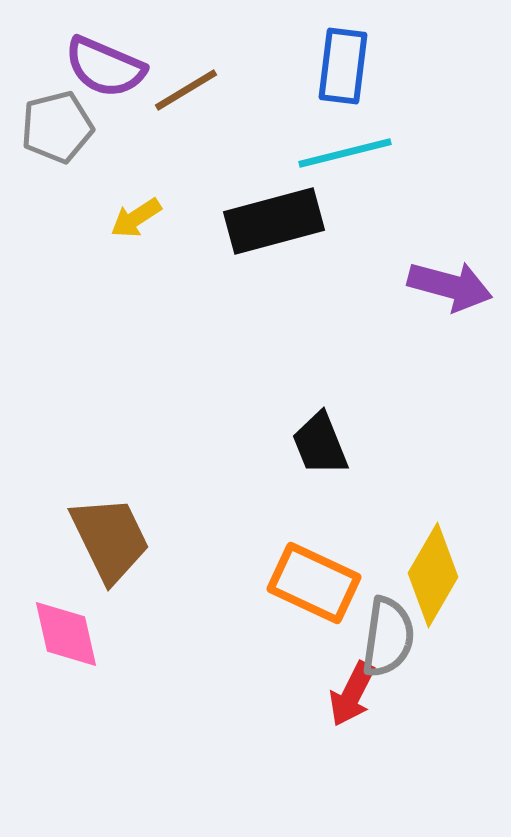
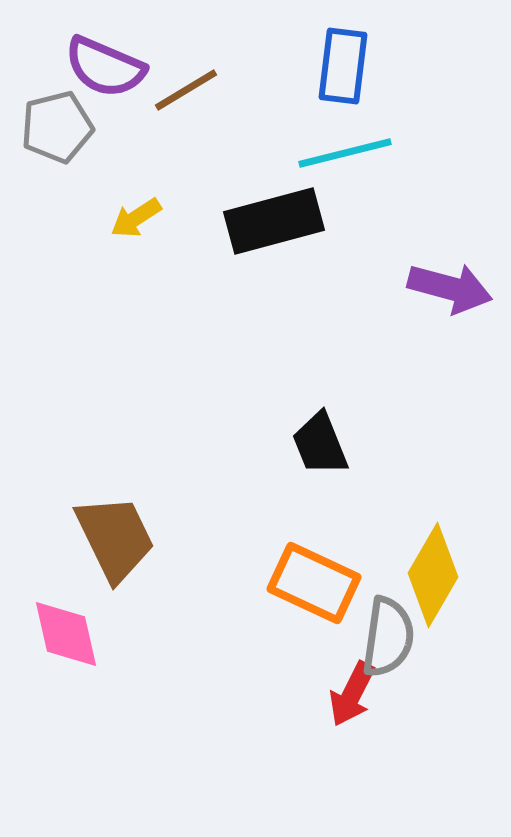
purple arrow: moved 2 px down
brown trapezoid: moved 5 px right, 1 px up
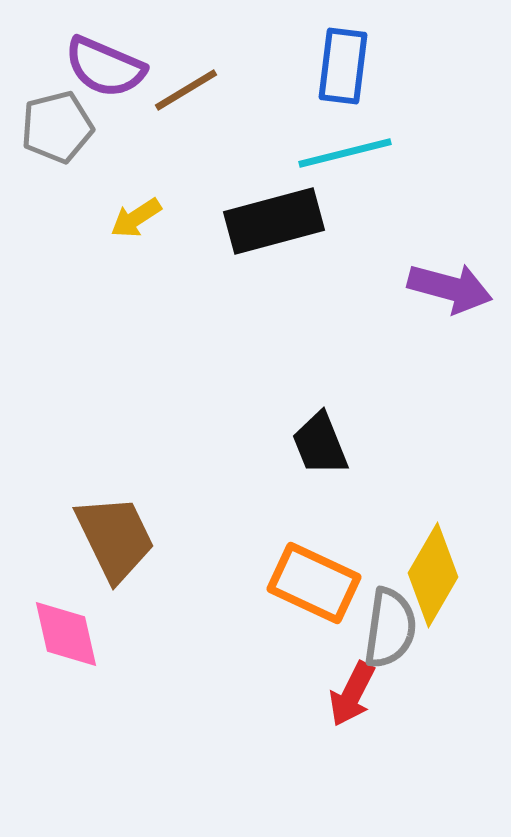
gray semicircle: moved 2 px right, 9 px up
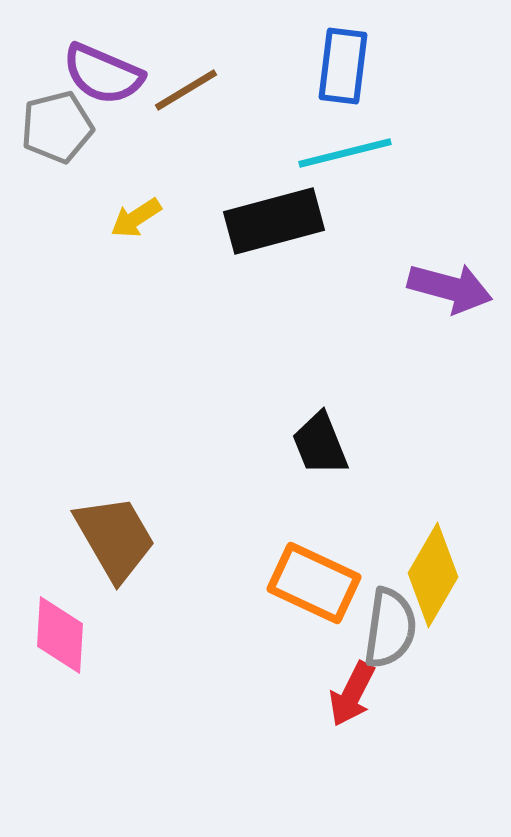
purple semicircle: moved 2 px left, 7 px down
brown trapezoid: rotated 4 degrees counterclockwise
pink diamond: moved 6 px left, 1 px down; rotated 16 degrees clockwise
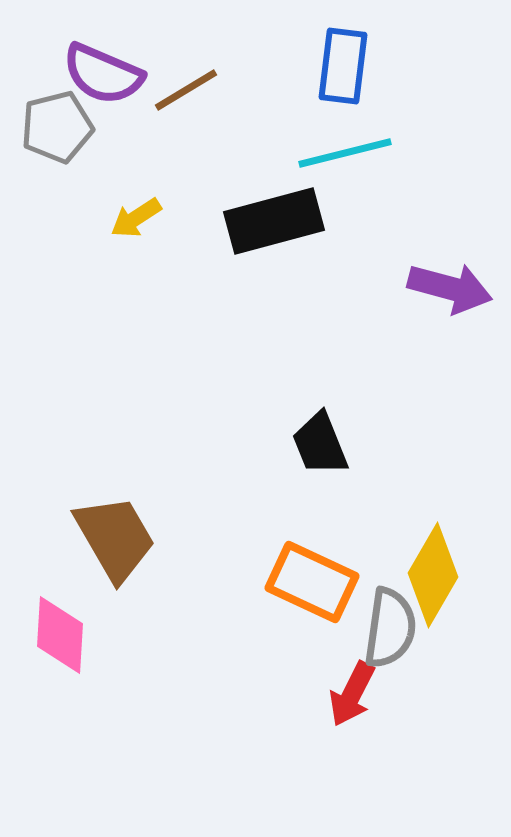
orange rectangle: moved 2 px left, 1 px up
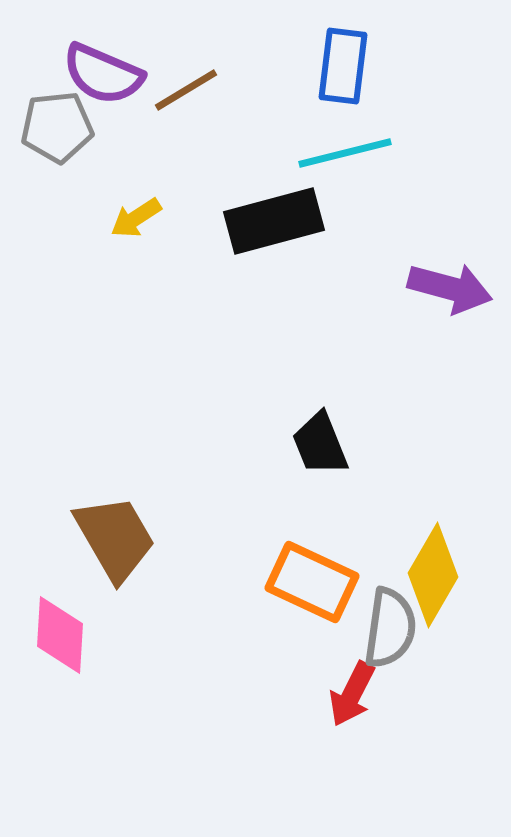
gray pentagon: rotated 8 degrees clockwise
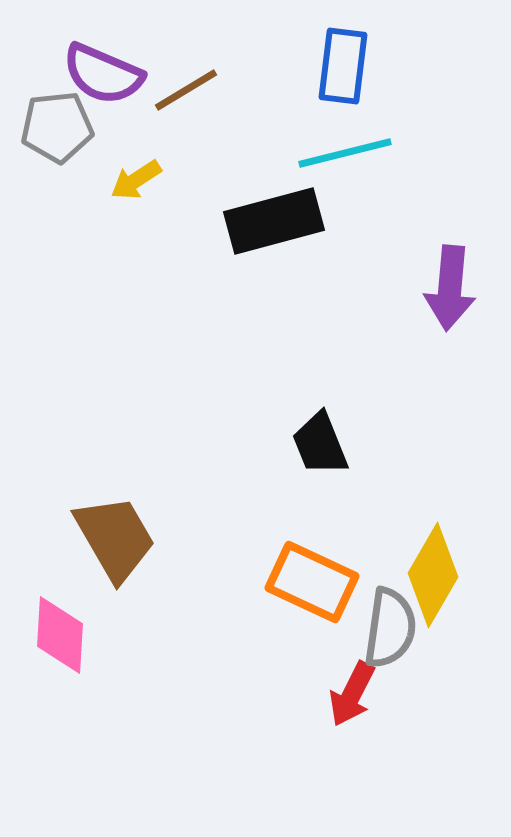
yellow arrow: moved 38 px up
purple arrow: rotated 80 degrees clockwise
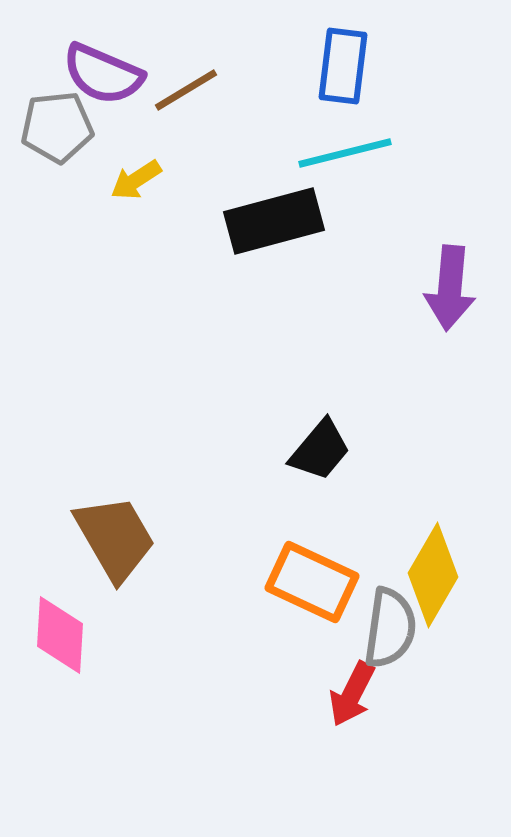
black trapezoid: moved 6 px down; rotated 118 degrees counterclockwise
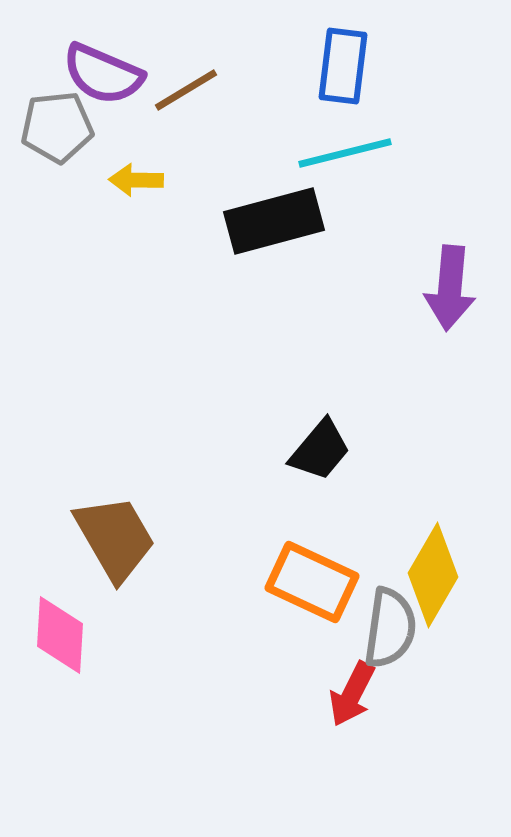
yellow arrow: rotated 34 degrees clockwise
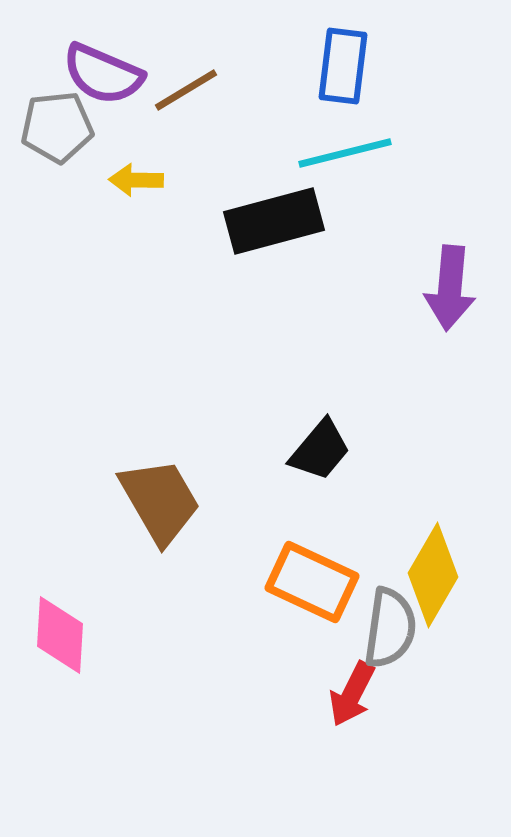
brown trapezoid: moved 45 px right, 37 px up
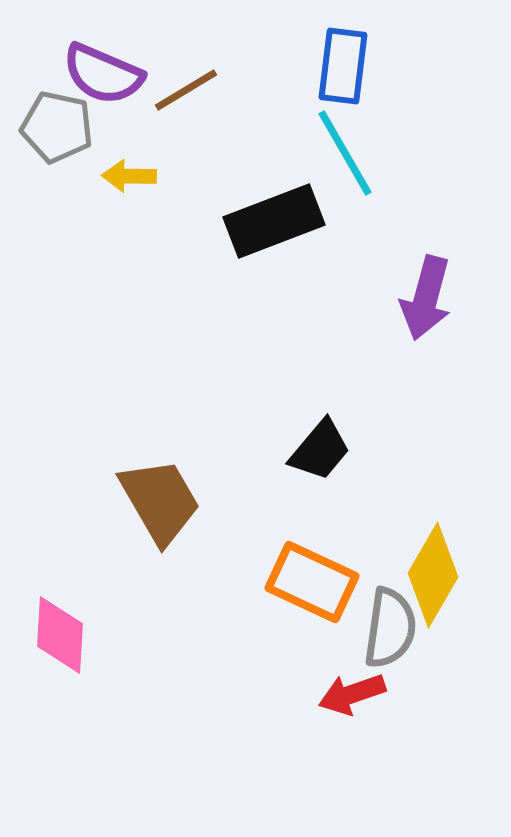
gray pentagon: rotated 18 degrees clockwise
cyan line: rotated 74 degrees clockwise
yellow arrow: moved 7 px left, 4 px up
black rectangle: rotated 6 degrees counterclockwise
purple arrow: moved 24 px left, 10 px down; rotated 10 degrees clockwise
red arrow: rotated 44 degrees clockwise
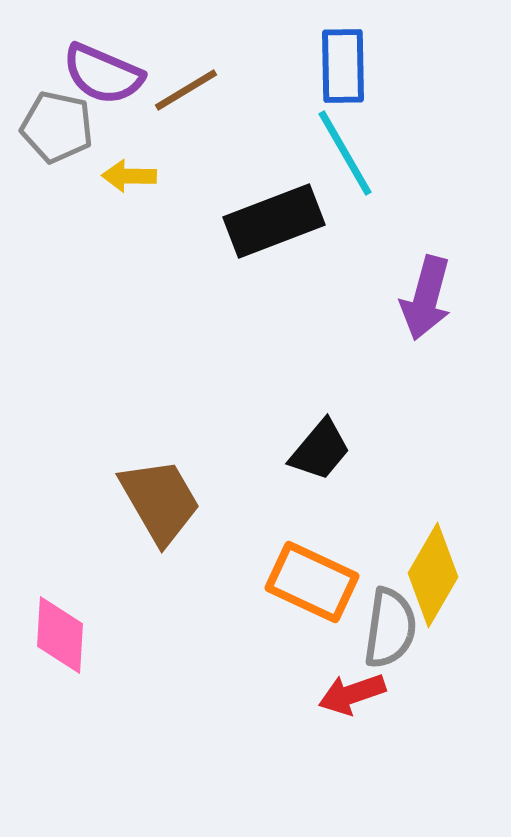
blue rectangle: rotated 8 degrees counterclockwise
